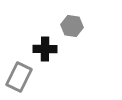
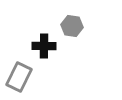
black cross: moved 1 px left, 3 px up
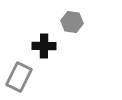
gray hexagon: moved 4 px up
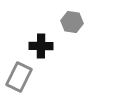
black cross: moved 3 px left
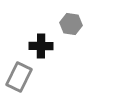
gray hexagon: moved 1 px left, 2 px down
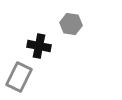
black cross: moved 2 px left; rotated 10 degrees clockwise
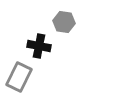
gray hexagon: moved 7 px left, 2 px up
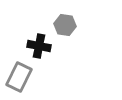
gray hexagon: moved 1 px right, 3 px down
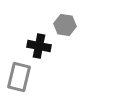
gray rectangle: rotated 12 degrees counterclockwise
